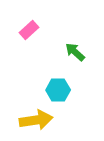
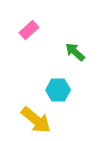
yellow arrow: rotated 48 degrees clockwise
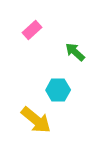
pink rectangle: moved 3 px right
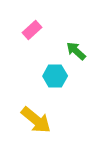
green arrow: moved 1 px right, 1 px up
cyan hexagon: moved 3 px left, 14 px up
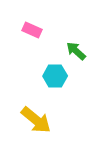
pink rectangle: rotated 66 degrees clockwise
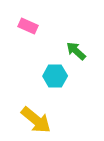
pink rectangle: moved 4 px left, 4 px up
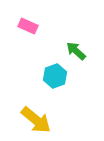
cyan hexagon: rotated 20 degrees counterclockwise
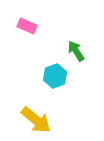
pink rectangle: moved 1 px left
green arrow: rotated 15 degrees clockwise
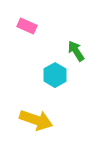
cyan hexagon: moved 1 px up; rotated 10 degrees counterclockwise
yellow arrow: rotated 20 degrees counterclockwise
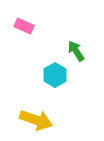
pink rectangle: moved 3 px left
